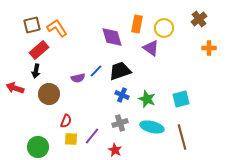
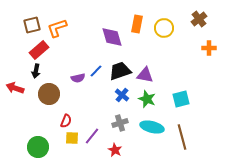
orange L-shape: rotated 75 degrees counterclockwise
purple triangle: moved 6 px left, 27 px down; rotated 24 degrees counterclockwise
blue cross: rotated 16 degrees clockwise
yellow square: moved 1 px right, 1 px up
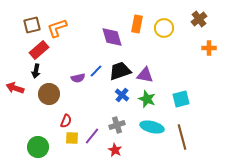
gray cross: moved 3 px left, 2 px down
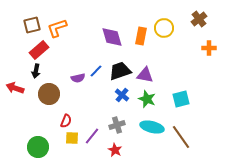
orange rectangle: moved 4 px right, 12 px down
brown line: moved 1 px left; rotated 20 degrees counterclockwise
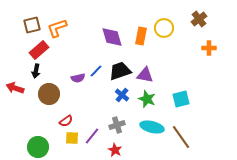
red semicircle: rotated 32 degrees clockwise
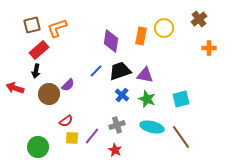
purple diamond: moved 1 px left, 4 px down; rotated 25 degrees clockwise
purple semicircle: moved 10 px left, 7 px down; rotated 32 degrees counterclockwise
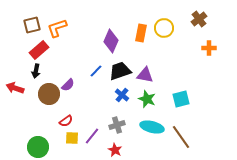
orange rectangle: moved 3 px up
purple diamond: rotated 15 degrees clockwise
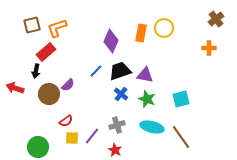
brown cross: moved 17 px right
red rectangle: moved 7 px right, 2 px down
blue cross: moved 1 px left, 1 px up
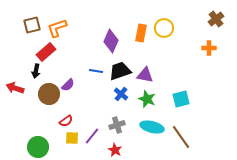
blue line: rotated 56 degrees clockwise
